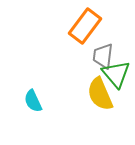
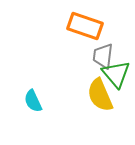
orange rectangle: rotated 72 degrees clockwise
yellow semicircle: moved 1 px down
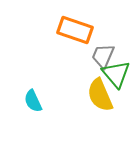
orange rectangle: moved 10 px left, 4 px down
gray trapezoid: rotated 16 degrees clockwise
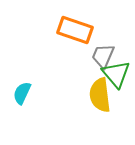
yellow semicircle: rotated 16 degrees clockwise
cyan semicircle: moved 11 px left, 8 px up; rotated 50 degrees clockwise
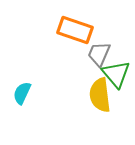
gray trapezoid: moved 4 px left, 2 px up
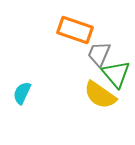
yellow semicircle: rotated 48 degrees counterclockwise
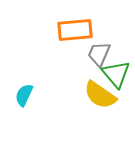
orange rectangle: rotated 24 degrees counterclockwise
cyan semicircle: moved 2 px right, 2 px down
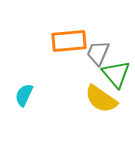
orange rectangle: moved 6 px left, 11 px down
gray trapezoid: moved 1 px left, 1 px up
yellow semicircle: moved 1 px right, 4 px down
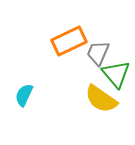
orange rectangle: rotated 20 degrees counterclockwise
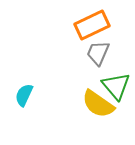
orange rectangle: moved 23 px right, 16 px up
green triangle: moved 12 px down
yellow semicircle: moved 3 px left, 5 px down
